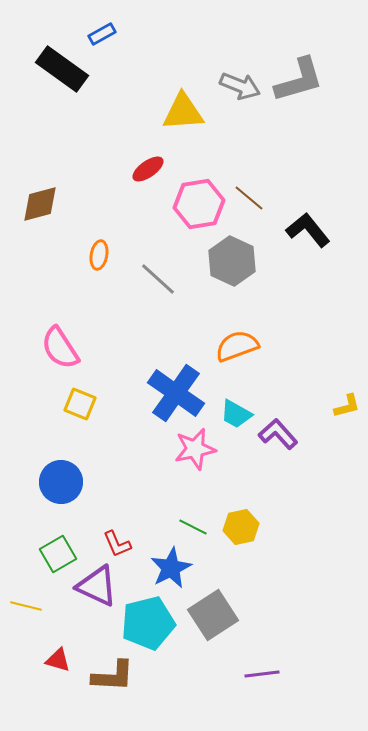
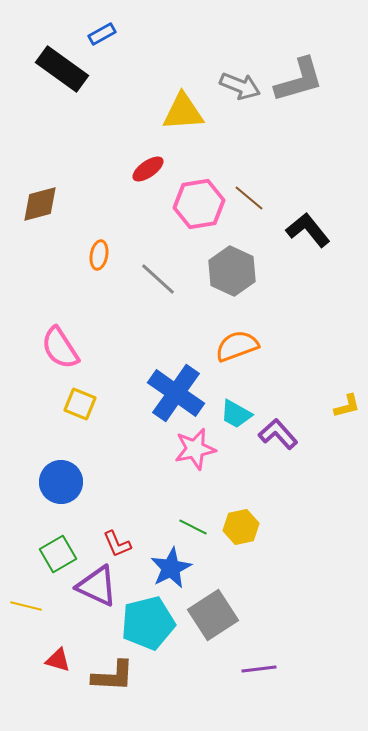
gray hexagon: moved 10 px down
purple line: moved 3 px left, 5 px up
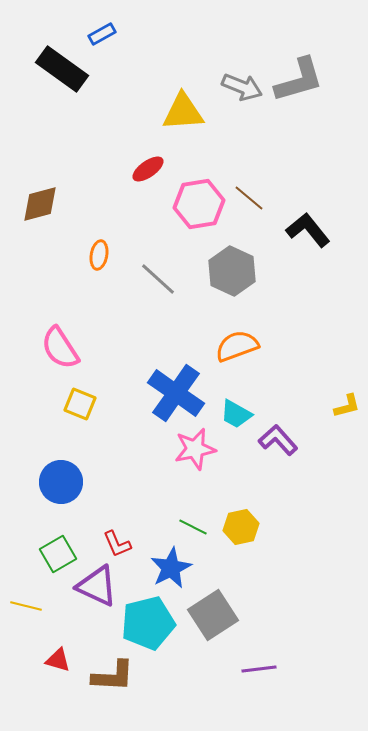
gray arrow: moved 2 px right, 1 px down
purple L-shape: moved 6 px down
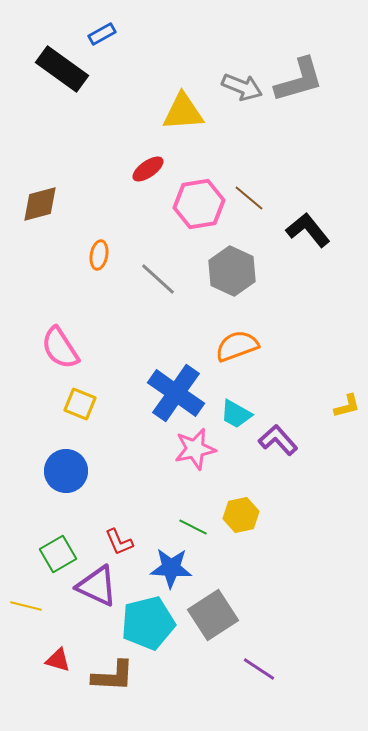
blue circle: moved 5 px right, 11 px up
yellow hexagon: moved 12 px up
red L-shape: moved 2 px right, 2 px up
blue star: rotated 30 degrees clockwise
purple line: rotated 40 degrees clockwise
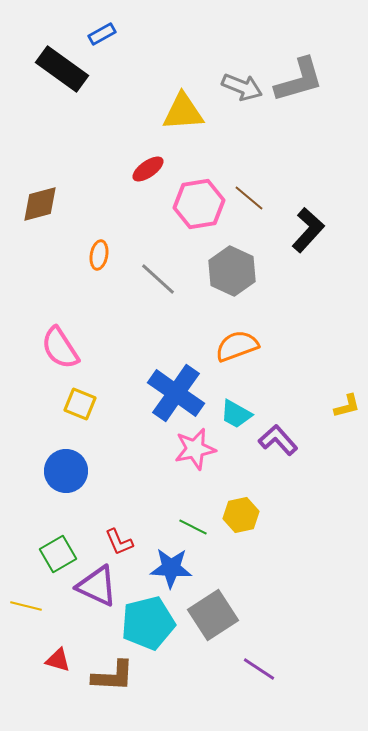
black L-shape: rotated 81 degrees clockwise
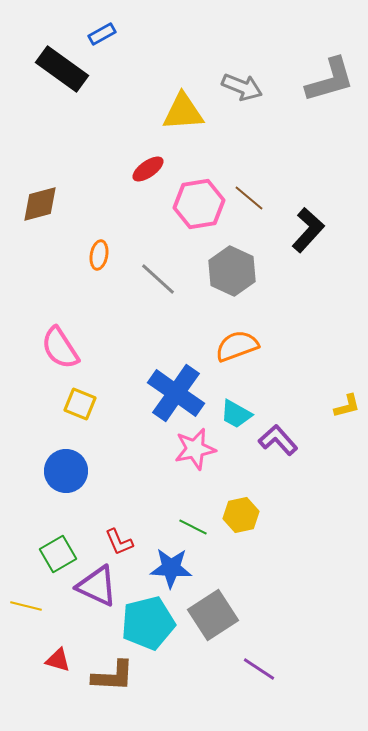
gray L-shape: moved 31 px right
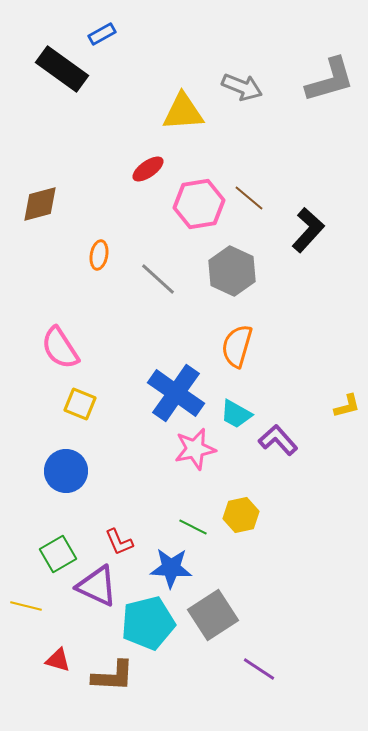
orange semicircle: rotated 54 degrees counterclockwise
